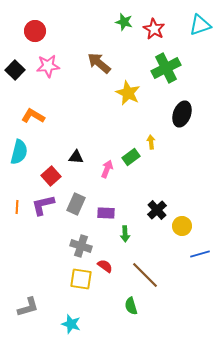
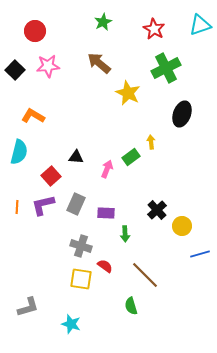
green star: moved 21 px left; rotated 30 degrees clockwise
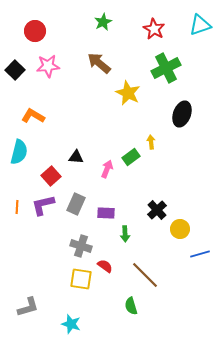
yellow circle: moved 2 px left, 3 px down
